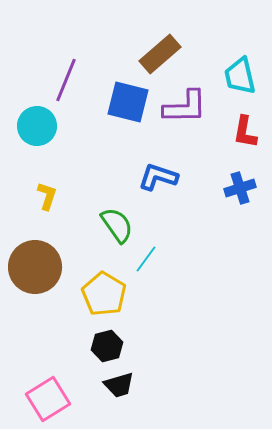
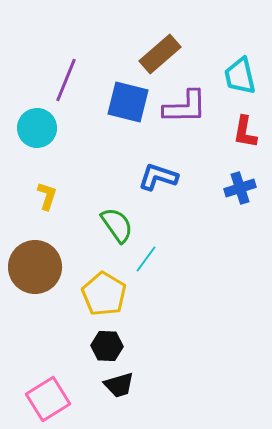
cyan circle: moved 2 px down
black hexagon: rotated 16 degrees clockwise
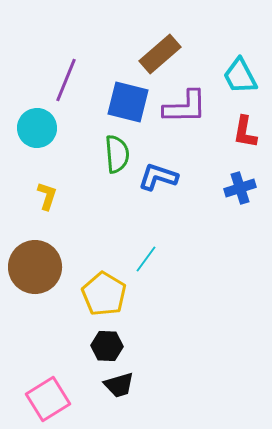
cyan trapezoid: rotated 15 degrees counterclockwise
green semicircle: moved 71 px up; rotated 30 degrees clockwise
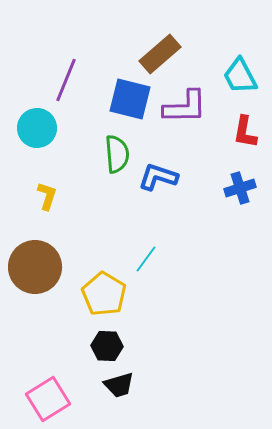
blue square: moved 2 px right, 3 px up
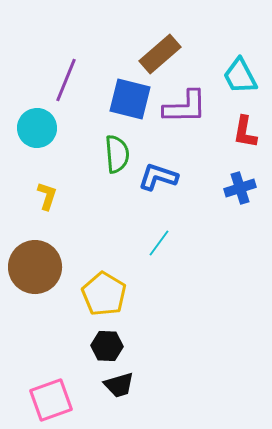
cyan line: moved 13 px right, 16 px up
pink square: moved 3 px right, 1 px down; rotated 12 degrees clockwise
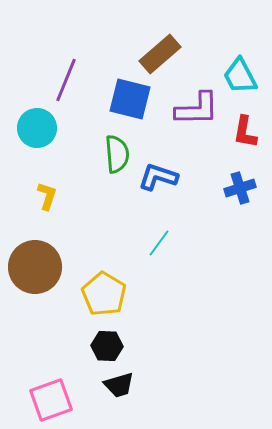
purple L-shape: moved 12 px right, 2 px down
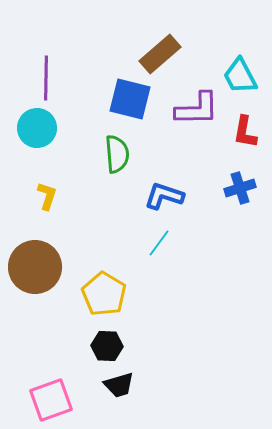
purple line: moved 20 px left, 2 px up; rotated 21 degrees counterclockwise
blue L-shape: moved 6 px right, 19 px down
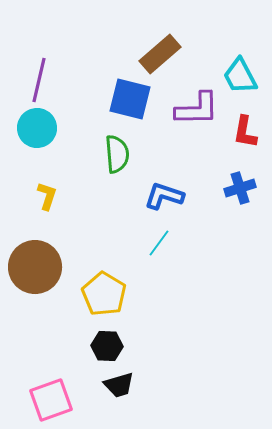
purple line: moved 7 px left, 2 px down; rotated 12 degrees clockwise
